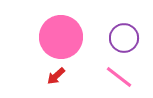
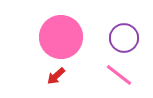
pink line: moved 2 px up
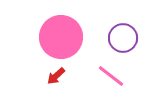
purple circle: moved 1 px left
pink line: moved 8 px left, 1 px down
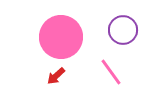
purple circle: moved 8 px up
pink line: moved 4 px up; rotated 16 degrees clockwise
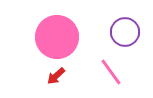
purple circle: moved 2 px right, 2 px down
pink circle: moved 4 px left
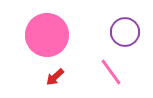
pink circle: moved 10 px left, 2 px up
red arrow: moved 1 px left, 1 px down
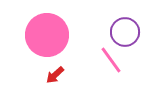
pink line: moved 12 px up
red arrow: moved 2 px up
